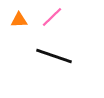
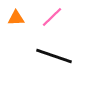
orange triangle: moved 3 px left, 2 px up
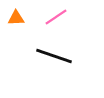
pink line: moved 4 px right; rotated 10 degrees clockwise
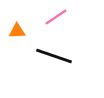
orange triangle: moved 1 px right, 13 px down
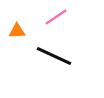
black line: rotated 6 degrees clockwise
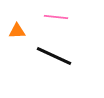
pink line: rotated 40 degrees clockwise
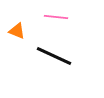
orange triangle: rotated 24 degrees clockwise
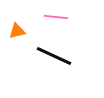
orange triangle: rotated 36 degrees counterclockwise
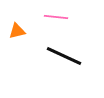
black line: moved 10 px right
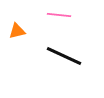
pink line: moved 3 px right, 2 px up
